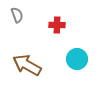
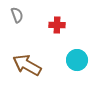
cyan circle: moved 1 px down
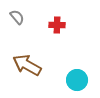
gray semicircle: moved 2 px down; rotated 21 degrees counterclockwise
cyan circle: moved 20 px down
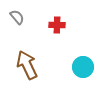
brown arrow: rotated 36 degrees clockwise
cyan circle: moved 6 px right, 13 px up
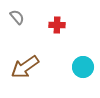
brown arrow: moved 2 px left, 2 px down; rotated 100 degrees counterclockwise
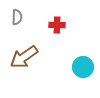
gray semicircle: rotated 42 degrees clockwise
brown arrow: moved 1 px left, 10 px up
